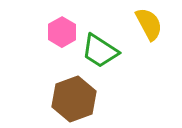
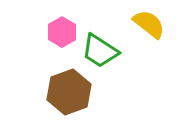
yellow semicircle: rotated 24 degrees counterclockwise
brown hexagon: moved 5 px left, 7 px up
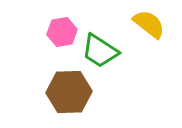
pink hexagon: rotated 20 degrees clockwise
brown hexagon: rotated 18 degrees clockwise
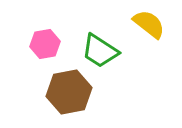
pink hexagon: moved 17 px left, 12 px down
brown hexagon: rotated 9 degrees counterclockwise
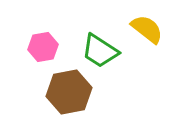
yellow semicircle: moved 2 px left, 5 px down
pink hexagon: moved 2 px left, 3 px down
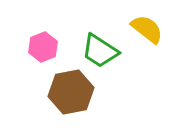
pink hexagon: rotated 12 degrees counterclockwise
brown hexagon: moved 2 px right
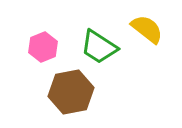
green trapezoid: moved 1 px left, 4 px up
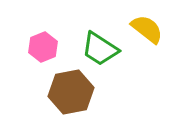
green trapezoid: moved 1 px right, 2 px down
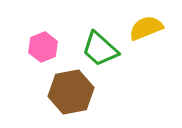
yellow semicircle: moved 1 px left, 1 px up; rotated 60 degrees counterclockwise
green trapezoid: rotated 9 degrees clockwise
